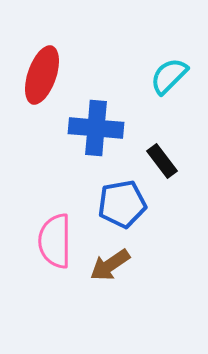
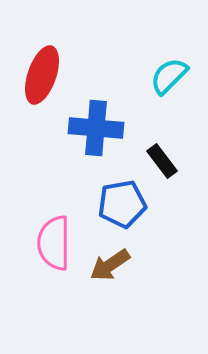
pink semicircle: moved 1 px left, 2 px down
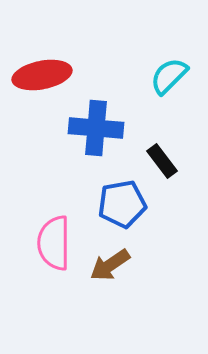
red ellipse: rotated 60 degrees clockwise
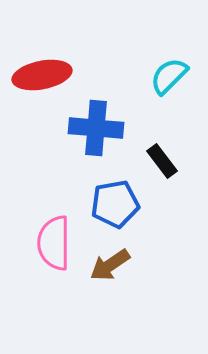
blue pentagon: moved 7 px left
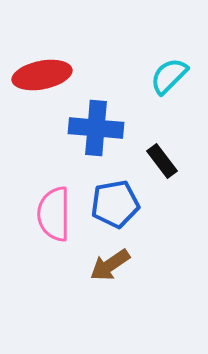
pink semicircle: moved 29 px up
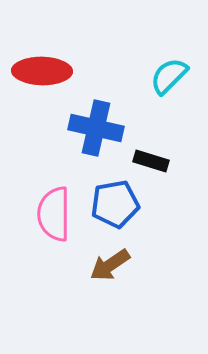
red ellipse: moved 4 px up; rotated 12 degrees clockwise
blue cross: rotated 8 degrees clockwise
black rectangle: moved 11 px left; rotated 36 degrees counterclockwise
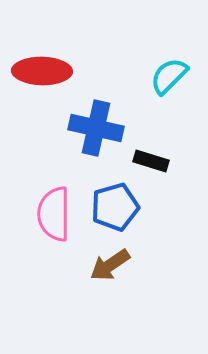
blue pentagon: moved 3 px down; rotated 6 degrees counterclockwise
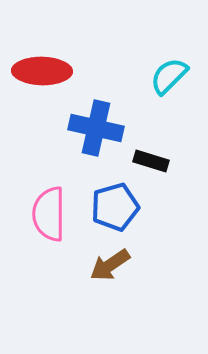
pink semicircle: moved 5 px left
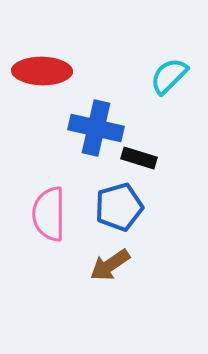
black rectangle: moved 12 px left, 3 px up
blue pentagon: moved 4 px right
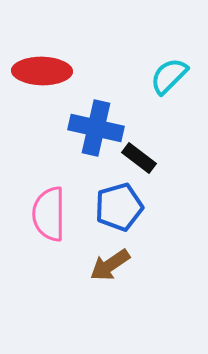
black rectangle: rotated 20 degrees clockwise
